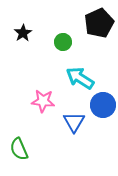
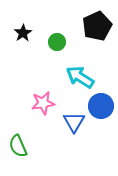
black pentagon: moved 2 px left, 3 px down
green circle: moved 6 px left
cyan arrow: moved 1 px up
pink star: moved 2 px down; rotated 15 degrees counterclockwise
blue circle: moved 2 px left, 1 px down
green semicircle: moved 1 px left, 3 px up
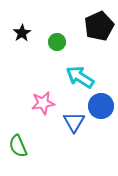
black pentagon: moved 2 px right
black star: moved 1 px left
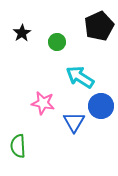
pink star: rotated 20 degrees clockwise
green semicircle: rotated 20 degrees clockwise
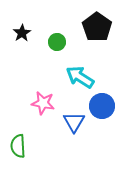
black pentagon: moved 2 px left, 1 px down; rotated 12 degrees counterclockwise
blue circle: moved 1 px right
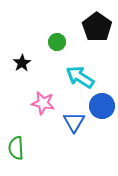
black star: moved 30 px down
green semicircle: moved 2 px left, 2 px down
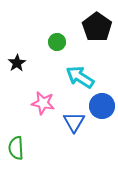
black star: moved 5 px left
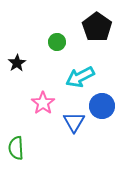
cyan arrow: rotated 60 degrees counterclockwise
pink star: rotated 25 degrees clockwise
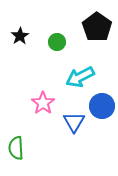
black star: moved 3 px right, 27 px up
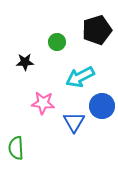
black pentagon: moved 3 px down; rotated 20 degrees clockwise
black star: moved 5 px right, 26 px down; rotated 30 degrees clockwise
pink star: rotated 30 degrees counterclockwise
